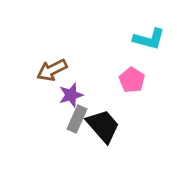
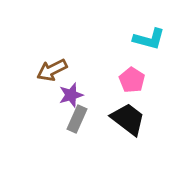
black trapezoid: moved 25 px right, 7 px up; rotated 12 degrees counterclockwise
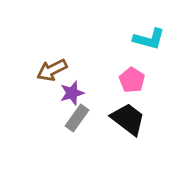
purple star: moved 1 px right, 2 px up
gray rectangle: moved 1 px up; rotated 12 degrees clockwise
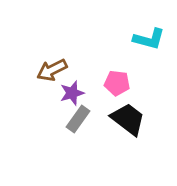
pink pentagon: moved 15 px left, 3 px down; rotated 25 degrees counterclockwise
gray rectangle: moved 1 px right, 1 px down
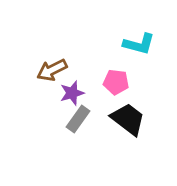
cyan L-shape: moved 10 px left, 5 px down
pink pentagon: moved 1 px left, 1 px up
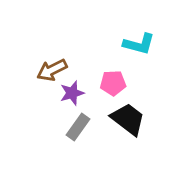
pink pentagon: moved 3 px left, 1 px down; rotated 10 degrees counterclockwise
gray rectangle: moved 8 px down
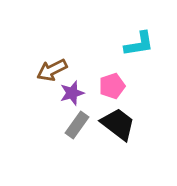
cyan L-shape: rotated 24 degrees counterclockwise
pink pentagon: moved 1 px left, 3 px down; rotated 15 degrees counterclockwise
black trapezoid: moved 10 px left, 5 px down
gray rectangle: moved 1 px left, 2 px up
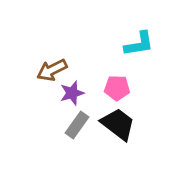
pink pentagon: moved 5 px right, 2 px down; rotated 20 degrees clockwise
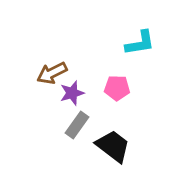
cyan L-shape: moved 1 px right, 1 px up
brown arrow: moved 3 px down
black trapezoid: moved 5 px left, 22 px down
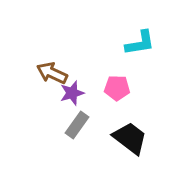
brown arrow: rotated 52 degrees clockwise
black trapezoid: moved 17 px right, 8 px up
